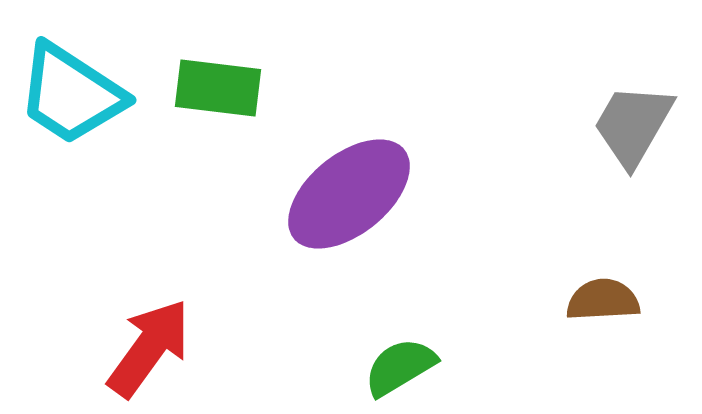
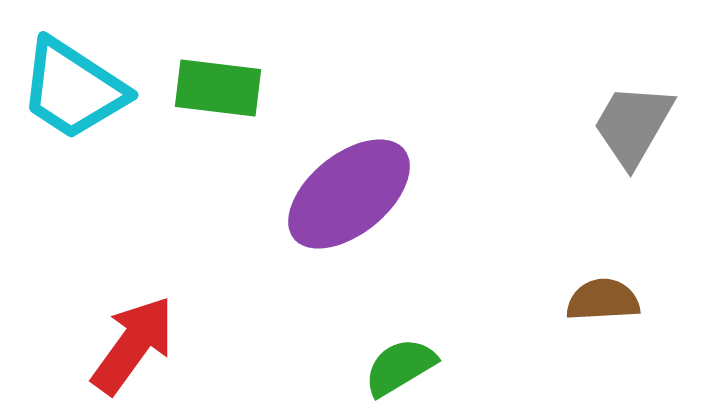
cyan trapezoid: moved 2 px right, 5 px up
red arrow: moved 16 px left, 3 px up
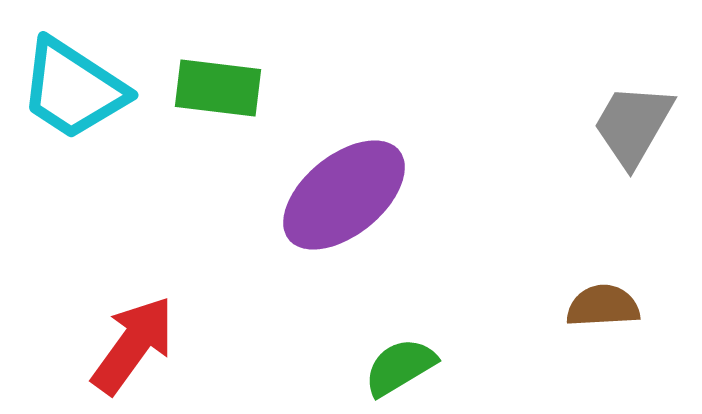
purple ellipse: moved 5 px left, 1 px down
brown semicircle: moved 6 px down
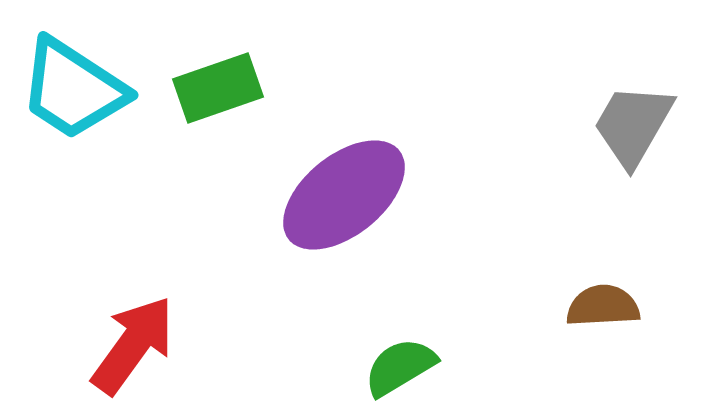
green rectangle: rotated 26 degrees counterclockwise
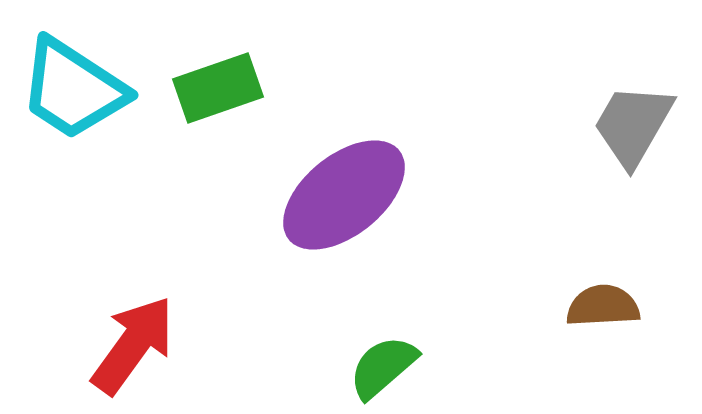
green semicircle: moved 17 px left; rotated 10 degrees counterclockwise
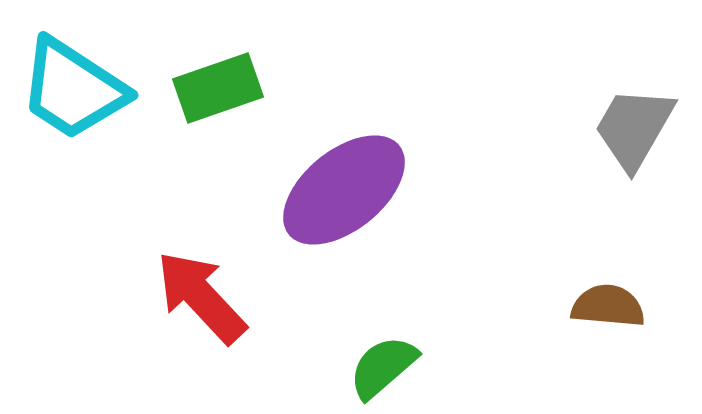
gray trapezoid: moved 1 px right, 3 px down
purple ellipse: moved 5 px up
brown semicircle: moved 5 px right; rotated 8 degrees clockwise
red arrow: moved 68 px right, 48 px up; rotated 79 degrees counterclockwise
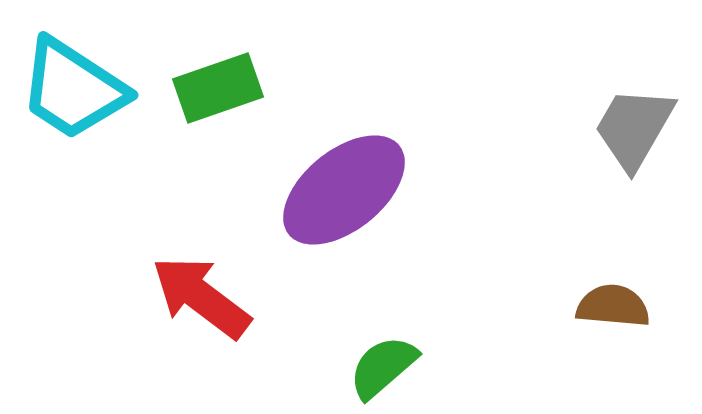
red arrow: rotated 10 degrees counterclockwise
brown semicircle: moved 5 px right
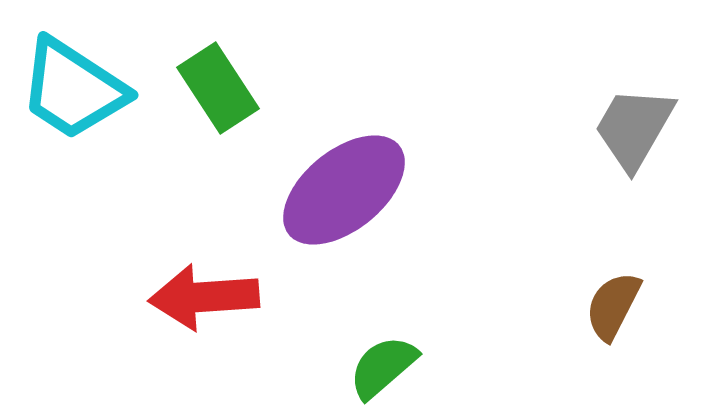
green rectangle: rotated 76 degrees clockwise
red arrow: moved 3 px right; rotated 41 degrees counterclockwise
brown semicircle: rotated 68 degrees counterclockwise
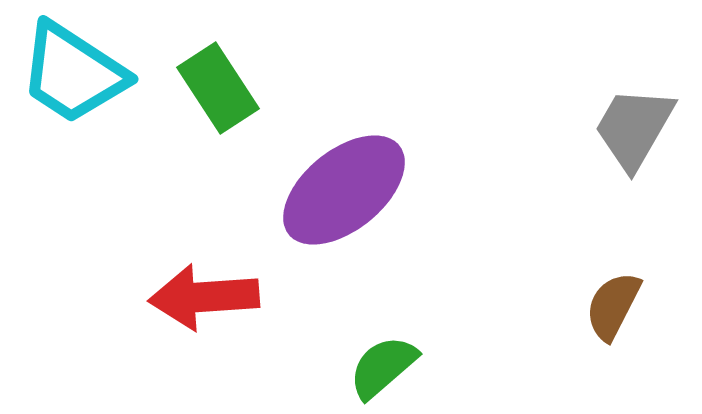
cyan trapezoid: moved 16 px up
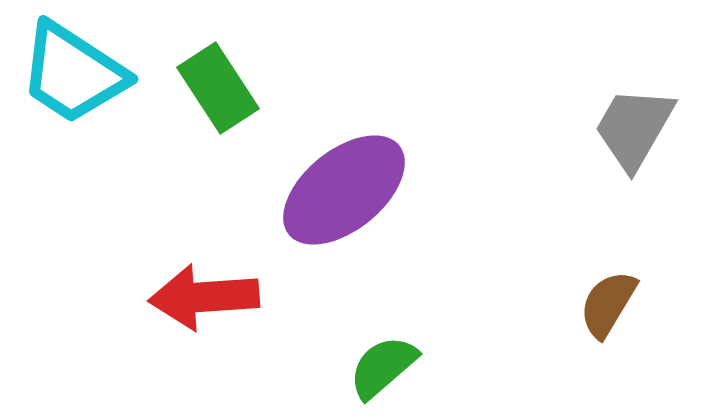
brown semicircle: moved 5 px left, 2 px up; rotated 4 degrees clockwise
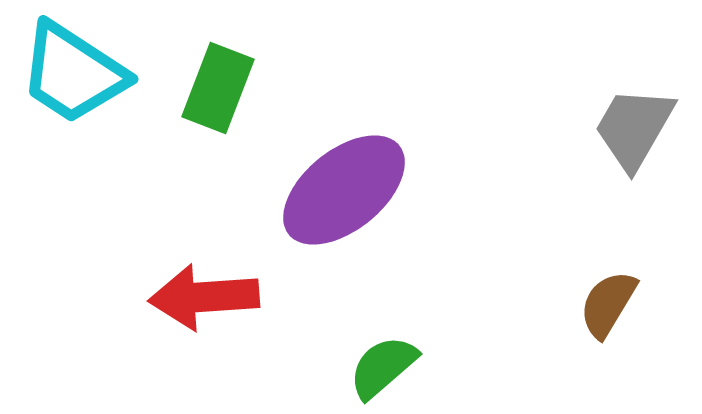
green rectangle: rotated 54 degrees clockwise
